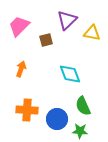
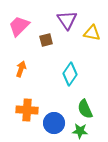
purple triangle: rotated 20 degrees counterclockwise
cyan diamond: rotated 55 degrees clockwise
green semicircle: moved 2 px right, 3 px down
blue circle: moved 3 px left, 4 px down
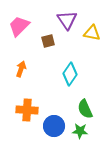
brown square: moved 2 px right, 1 px down
blue circle: moved 3 px down
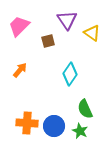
yellow triangle: rotated 24 degrees clockwise
orange arrow: moved 1 px left, 1 px down; rotated 21 degrees clockwise
orange cross: moved 13 px down
green star: rotated 21 degrees clockwise
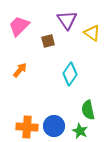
green semicircle: moved 3 px right, 1 px down; rotated 12 degrees clockwise
orange cross: moved 4 px down
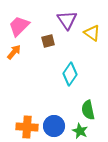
orange arrow: moved 6 px left, 18 px up
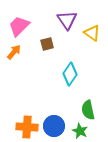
brown square: moved 1 px left, 3 px down
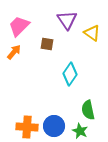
brown square: rotated 24 degrees clockwise
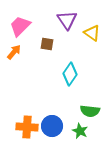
pink trapezoid: moved 1 px right
green semicircle: moved 2 px right, 1 px down; rotated 72 degrees counterclockwise
blue circle: moved 2 px left
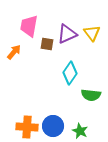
purple triangle: moved 14 px down; rotated 40 degrees clockwise
pink trapezoid: moved 9 px right; rotated 35 degrees counterclockwise
yellow triangle: rotated 18 degrees clockwise
cyan diamond: moved 1 px up
green semicircle: moved 1 px right, 16 px up
blue circle: moved 1 px right
